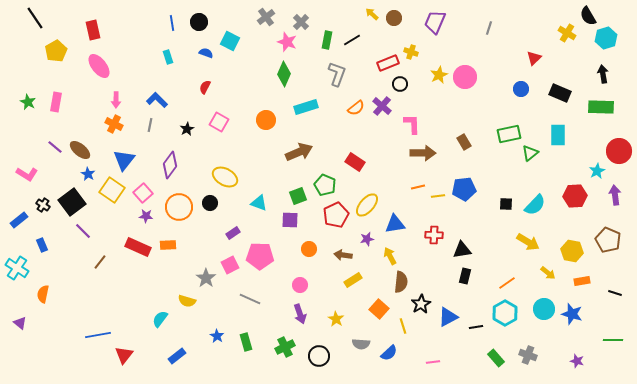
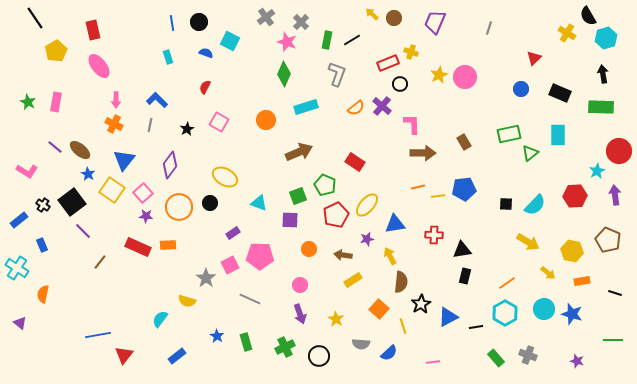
pink L-shape at (27, 174): moved 3 px up
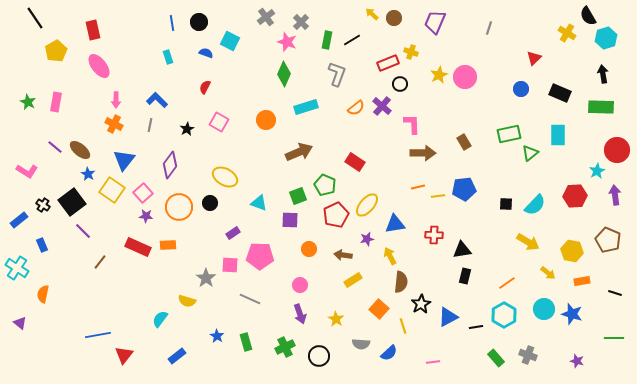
red circle at (619, 151): moved 2 px left, 1 px up
pink square at (230, 265): rotated 30 degrees clockwise
cyan hexagon at (505, 313): moved 1 px left, 2 px down
green line at (613, 340): moved 1 px right, 2 px up
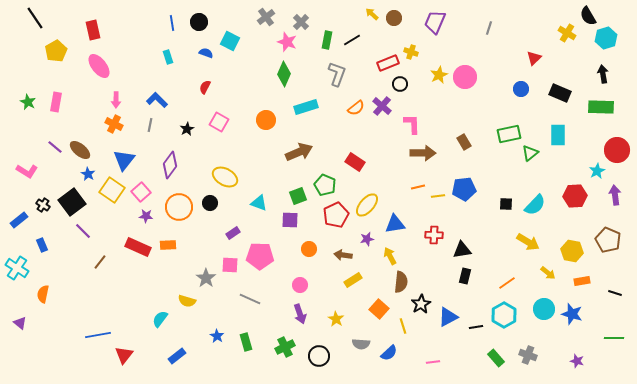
pink square at (143, 193): moved 2 px left, 1 px up
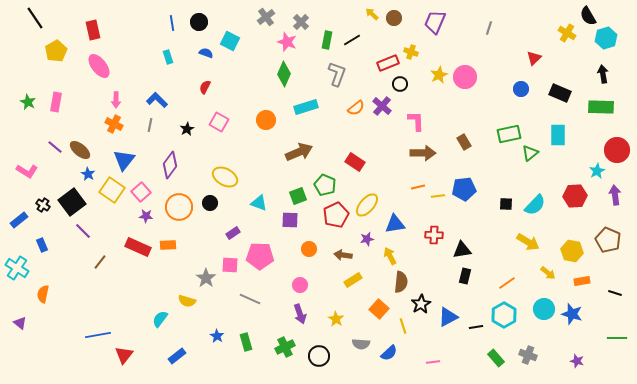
pink L-shape at (412, 124): moved 4 px right, 3 px up
green line at (614, 338): moved 3 px right
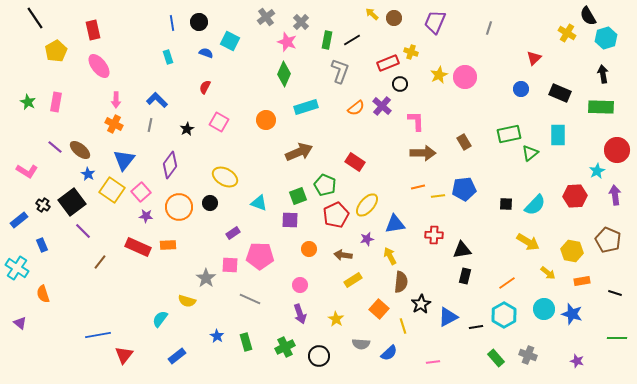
gray L-shape at (337, 74): moved 3 px right, 3 px up
orange semicircle at (43, 294): rotated 30 degrees counterclockwise
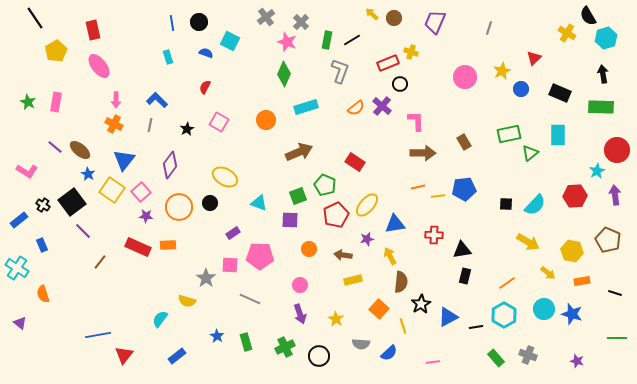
yellow star at (439, 75): moved 63 px right, 4 px up
yellow rectangle at (353, 280): rotated 18 degrees clockwise
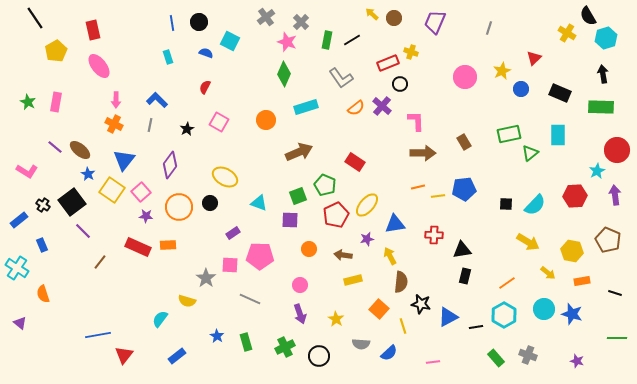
gray L-shape at (340, 71): moved 1 px right, 7 px down; rotated 125 degrees clockwise
black star at (421, 304): rotated 30 degrees counterclockwise
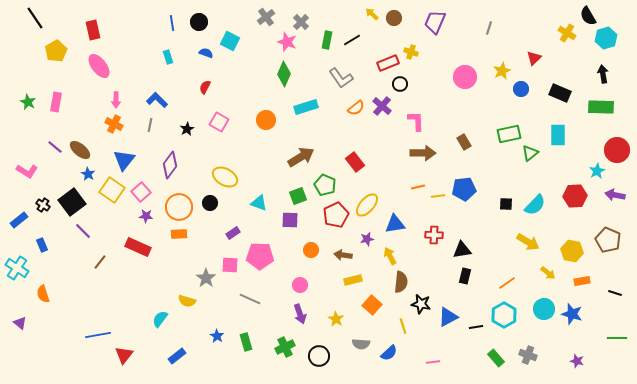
brown arrow at (299, 152): moved 2 px right, 5 px down; rotated 8 degrees counterclockwise
red rectangle at (355, 162): rotated 18 degrees clockwise
purple arrow at (615, 195): rotated 72 degrees counterclockwise
orange rectangle at (168, 245): moved 11 px right, 11 px up
orange circle at (309, 249): moved 2 px right, 1 px down
orange square at (379, 309): moved 7 px left, 4 px up
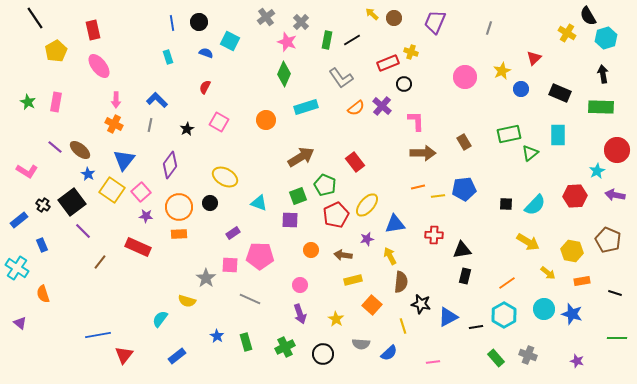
black circle at (400, 84): moved 4 px right
black circle at (319, 356): moved 4 px right, 2 px up
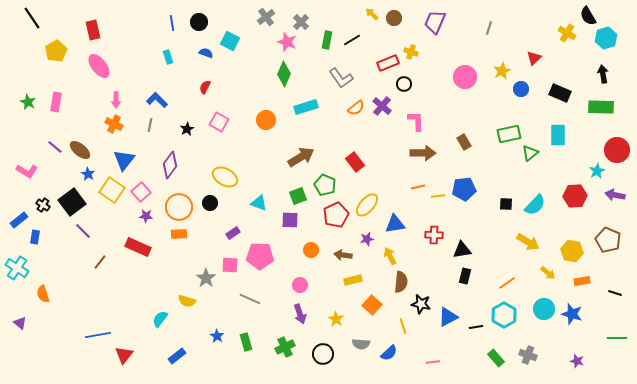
black line at (35, 18): moved 3 px left
blue rectangle at (42, 245): moved 7 px left, 8 px up; rotated 32 degrees clockwise
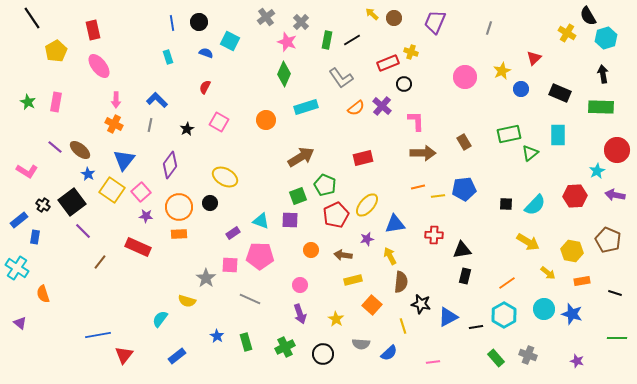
red rectangle at (355, 162): moved 8 px right, 4 px up; rotated 66 degrees counterclockwise
cyan triangle at (259, 203): moved 2 px right, 18 px down
